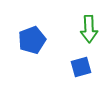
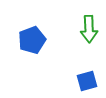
blue square: moved 6 px right, 14 px down
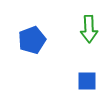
blue square: rotated 15 degrees clockwise
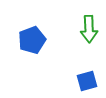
blue square: rotated 15 degrees counterclockwise
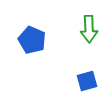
blue pentagon: rotated 28 degrees counterclockwise
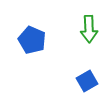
blue square: rotated 15 degrees counterclockwise
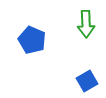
green arrow: moved 3 px left, 5 px up
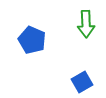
blue square: moved 5 px left, 1 px down
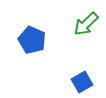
green arrow: rotated 48 degrees clockwise
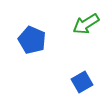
green arrow: rotated 12 degrees clockwise
